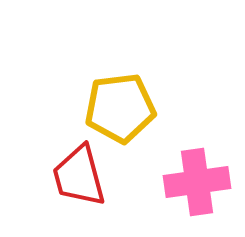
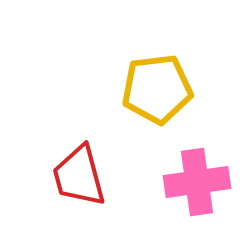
yellow pentagon: moved 37 px right, 19 px up
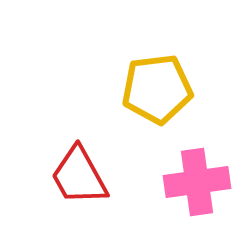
red trapezoid: rotated 14 degrees counterclockwise
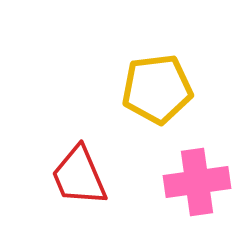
red trapezoid: rotated 6 degrees clockwise
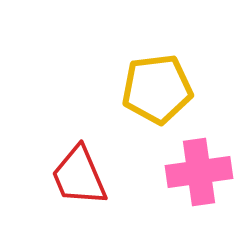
pink cross: moved 2 px right, 10 px up
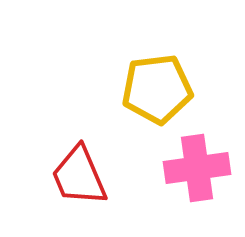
pink cross: moved 2 px left, 4 px up
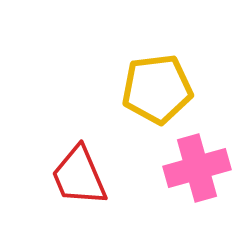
pink cross: rotated 8 degrees counterclockwise
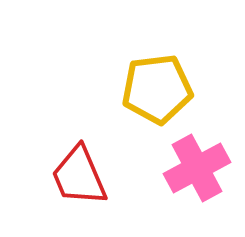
pink cross: rotated 12 degrees counterclockwise
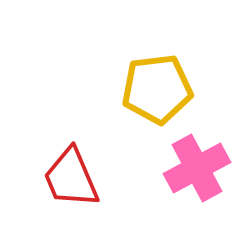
red trapezoid: moved 8 px left, 2 px down
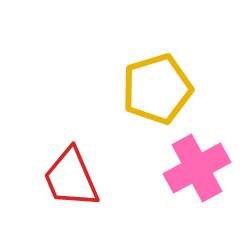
yellow pentagon: rotated 10 degrees counterclockwise
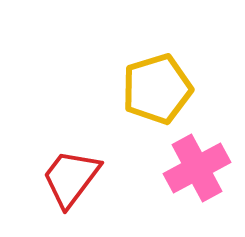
red trapezoid: rotated 60 degrees clockwise
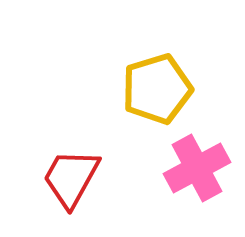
red trapezoid: rotated 8 degrees counterclockwise
